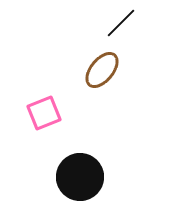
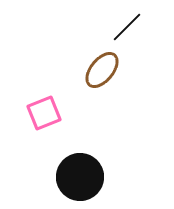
black line: moved 6 px right, 4 px down
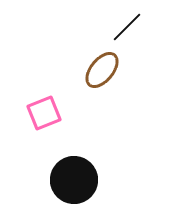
black circle: moved 6 px left, 3 px down
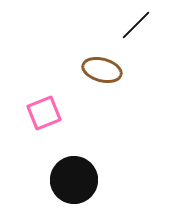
black line: moved 9 px right, 2 px up
brown ellipse: rotated 66 degrees clockwise
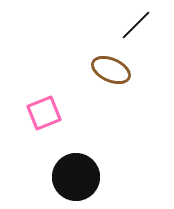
brown ellipse: moved 9 px right; rotated 9 degrees clockwise
black circle: moved 2 px right, 3 px up
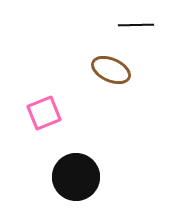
black line: rotated 44 degrees clockwise
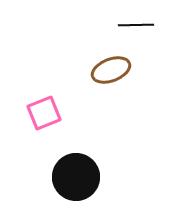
brown ellipse: rotated 45 degrees counterclockwise
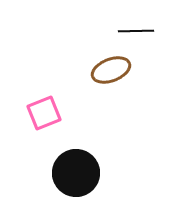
black line: moved 6 px down
black circle: moved 4 px up
